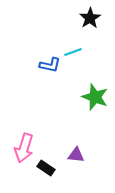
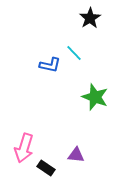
cyan line: moved 1 px right, 1 px down; rotated 66 degrees clockwise
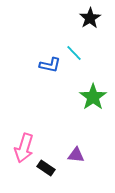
green star: moved 2 px left; rotated 16 degrees clockwise
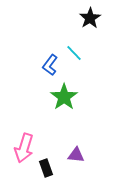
blue L-shape: rotated 115 degrees clockwise
green star: moved 29 px left
black rectangle: rotated 36 degrees clockwise
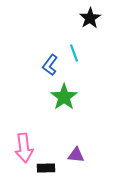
cyan line: rotated 24 degrees clockwise
pink arrow: rotated 24 degrees counterclockwise
black rectangle: rotated 72 degrees counterclockwise
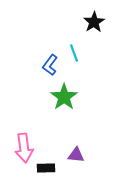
black star: moved 4 px right, 4 px down
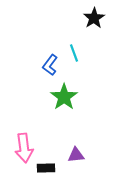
black star: moved 4 px up
purple triangle: rotated 12 degrees counterclockwise
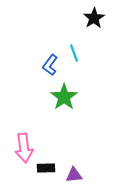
purple triangle: moved 2 px left, 20 px down
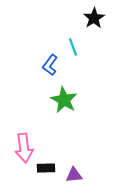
cyan line: moved 1 px left, 6 px up
green star: moved 3 px down; rotated 8 degrees counterclockwise
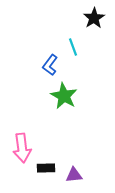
green star: moved 4 px up
pink arrow: moved 2 px left
